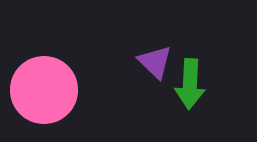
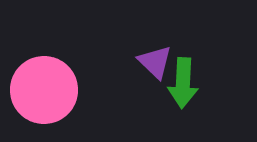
green arrow: moved 7 px left, 1 px up
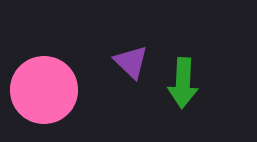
purple triangle: moved 24 px left
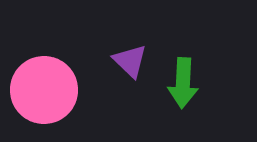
purple triangle: moved 1 px left, 1 px up
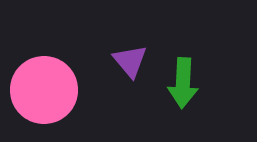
purple triangle: rotated 6 degrees clockwise
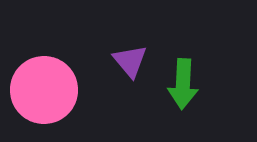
green arrow: moved 1 px down
